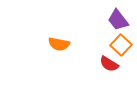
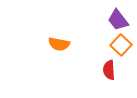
red semicircle: moved 6 px down; rotated 54 degrees clockwise
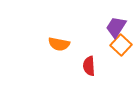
purple trapezoid: moved 2 px left, 7 px down; rotated 70 degrees clockwise
red semicircle: moved 20 px left, 4 px up
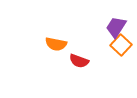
orange semicircle: moved 3 px left
red semicircle: moved 10 px left, 5 px up; rotated 66 degrees counterclockwise
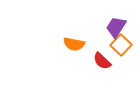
orange semicircle: moved 18 px right
red semicircle: moved 23 px right; rotated 24 degrees clockwise
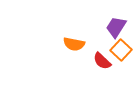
orange square: moved 5 px down
